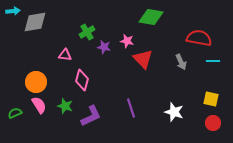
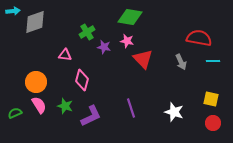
green diamond: moved 21 px left
gray diamond: rotated 10 degrees counterclockwise
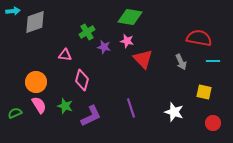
yellow square: moved 7 px left, 7 px up
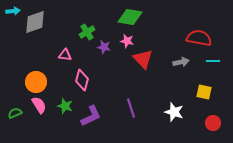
gray arrow: rotated 77 degrees counterclockwise
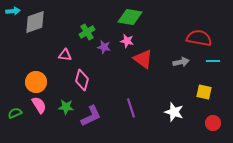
red triangle: rotated 10 degrees counterclockwise
green star: moved 1 px right, 1 px down; rotated 14 degrees counterclockwise
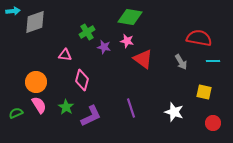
gray arrow: rotated 70 degrees clockwise
green star: rotated 28 degrees clockwise
green semicircle: moved 1 px right
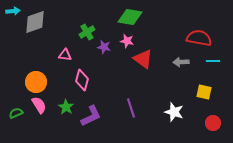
gray arrow: rotated 119 degrees clockwise
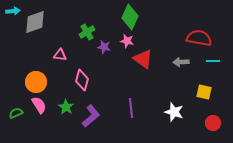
green diamond: rotated 75 degrees counterclockwise
pink triangle: moved 5 px left
purple line: rotated 12 degrees clockwise
purple L-shape: rotated 15 degrees counterclockwise
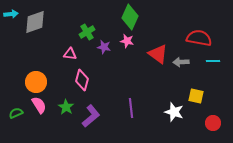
cyan arrow: moved 2 px left, 3 px down
pink triangle: moved 10 px right, 1 px up
red triangle: moved 15 px right, 5 px up
yellow square: moved 8 px left, 4 px down
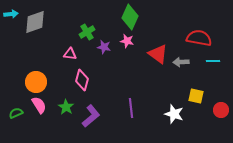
white star: moved 2 px down
red circle: moved 8 px right, 13 px up
